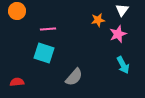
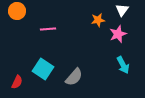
cyan square: moved 1 px left, 16 px down; rotated 15 degrees clockwise
red semicircle: rotated 120 degrees clockwise
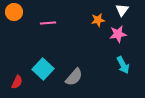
orange circle: moved 3 px left, 1 px down
pink line: moved 6 px up
pink star: rotated 12 degrees clockwise
cyan square: rotated 10 degrees clockwise
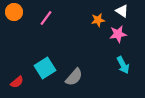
white triangle: moved 1 px down; rotated 32 degrees counterclockwise
pink line: moved 2 px left, 5 px up; rotated 49 degrees counterclockwise
cyan square: moved 2 px right, 1 px up; rotated 15 degrees clockwise
red semicircle: rotated 24 degrees clockwise
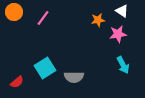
pink line: moved 3 px left
gray semicircle: rotated 48 degrees clockwise
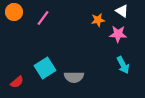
pink star: rotated 12 degrees clockwise
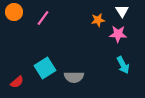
white triangle: rotated 24 degrees clockwise
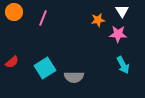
pink line: rotated 14 degrees counterclockwise
red semicircle: moved 5 px left, 20 px up
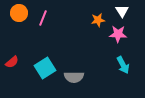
orange circle: moved 5 px right, 1 px down
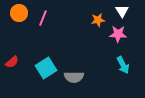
cyan square: moved 1 px right
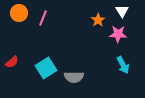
orange star: rotated 24 degrees counterclockwise
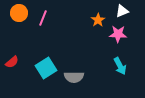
white triangle: rotated 40 degrees clockwise
cyan arrow: moved 3 px left, 1 px down
